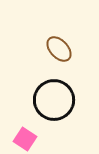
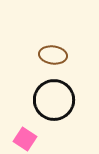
brown ellipse: moved 6 px left, 6 px down; rotated 40 degrees counterclockwise
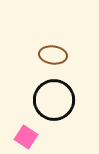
pink square: moved 1 px right, 2 px up
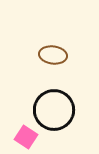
black circle: moved 10 px down
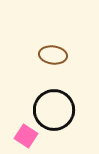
pink square: moved 1 px up
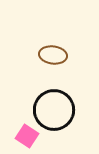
pink square: moved 1 px right
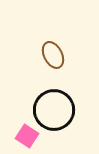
brown ellipse: rotated 56 degrees clockwise
